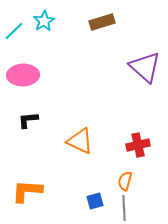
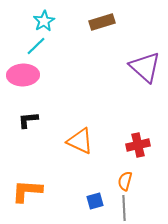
cyan line: moved 22 px right, 15 px down
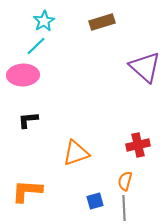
orange triangle: moved 4 px left, 12 px down; rotated 44 degrees counterclockwise
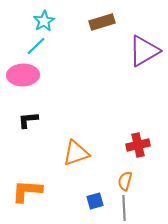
purple triangle: moved 1 px left, 16 px up; rotated 48 degrees clockwise
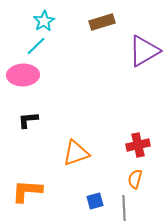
orange semicircle: moved 10 px right, 2 px up
